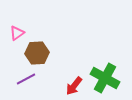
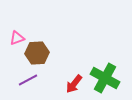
pink triangle: moved 5 px down; rotated 14 degrees clockwise
purple line: moved 2 px right, 1 px down
red arrow: moved 2 px up
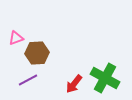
pink triangle: moved 1 px left
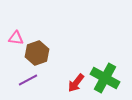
pink triangle: rotated 28 degrees clockwise
brown hexagon: rotated 15 degrees counterclockwise
red arrow: moved 2 px right, 1 px up
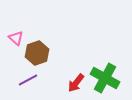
pink triangle: rotated 35 degrees clockwise
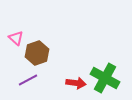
red arrow: rotated 120 degrees counterclockwise
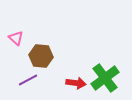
brown hexagon: moved 4 px right, 3 px down; rotated 25 degrees clockwise
green cross: rotated 24 degrees clockwise
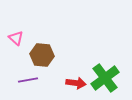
brown hexagon: moved 1 px right, 1 px up
purple line: rotated 18 degrees clockwise
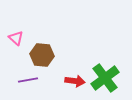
red arrow: moved 1 px left, 2 px up
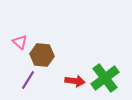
pink triangle: moved 4 px right, 4 px down
purple line: rotated 48 degrees counterclockwise
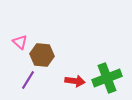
green cross: moved 2 px right; rotated 16 degrees clockwise
